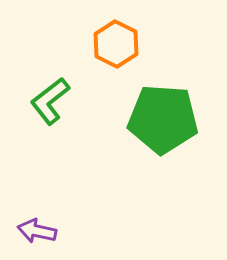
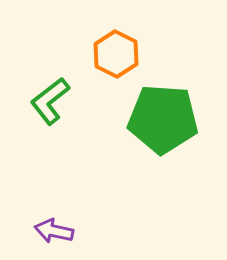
orange hexagon: moved 10 px down
purple arrow: moved 17 px right
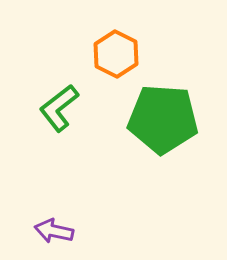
green L-shape: moved 9 px right, 7 px down
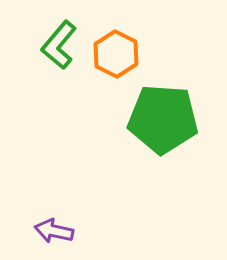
green L-shape: moved 63 px up; rotated 12 degrees counterclockwise
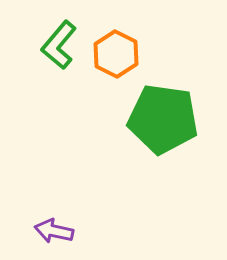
green pentagon: rotated 4 degrees clockwise
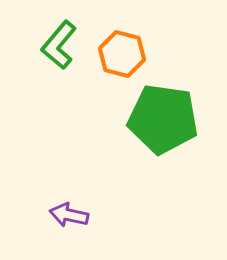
orange hexagon: moved 6 px right; rotated 12 degrees counterclockwise
purple arrow: moved 15 px right, 16 px up
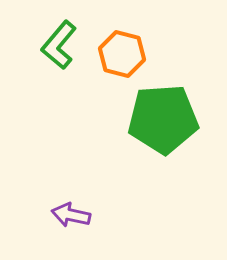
green pentagon: rotated 12 degrees counterclockwise
purple arrow: moved 2 px right
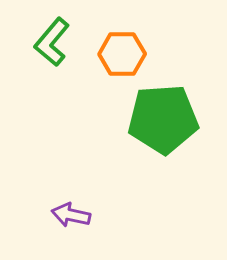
green L-shape: moved 7 px left, 3 px up
orange hexagon: rotated 15 degrees counterclockwise
